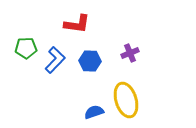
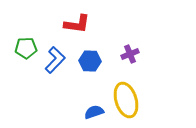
purple cross: moved 1 px down
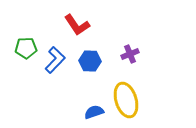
red L-shape: moved 1 px down; rotated 48 degrees clockwise
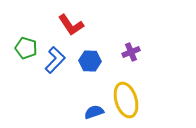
red L-shape: moved 6 px left
green pentagon: rotated 20 degrees clockwise
purple cross: moved 1 px right, 2 px up
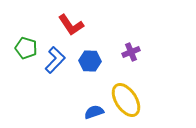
yellow ellipse: rotated 16 degrees counterclockwise
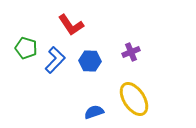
yellow ellipse: moved 8 px right, 1 px up
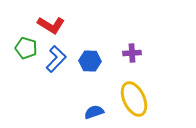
red L-shape: moved 20 px left; rotated 24 degrees counterclockwise
purple cross: moved 1 px right, 1 px down; rotated 18 degrees clockwise
blue L-shape: moved 1 px right, 1 px up
yellow ellipse: rotated 8 degrees clockwise
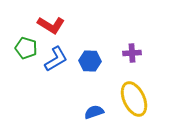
blue L-shape: rotated 16 degrees clockwise
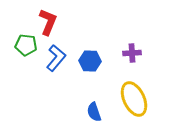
red L-shape: moved 3 px left, 3 px up; rotated 100 degrees counterclockwise
green pentagon: moved 3 px up; rotated 10 degrees counterclockwise
blue L-shape: moved 1 px up; rotated 20 degrees counterclockwise
blue semicircle: rotated 90 degrees counterclockwise
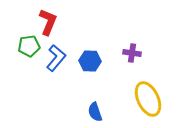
green pentagon: moved 3 px right, 1 px down; rotated 15 degrees counterclockwise
purple cross: rotated 12 degrees clockwise
yellow ellipse: moved 14 px right
blue semicircle: moved 1 px right
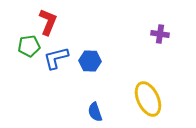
purple cross: moved 28 px right, 19 px up
blue L-shape: rotated 144 degrees counterclockwise
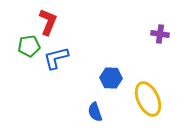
blue hexagon: moved 21 px right, 17 px down
